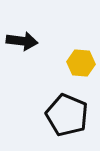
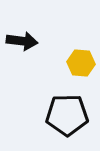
black pentagon: rotated 24 degrees counterclockwise
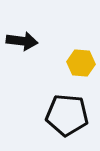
black pentagon: rotated 6 degrees clockwise
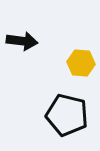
black pentagon: rotated 9 degrees clockwise
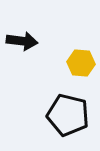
black pentagon: moved 1 px right
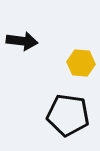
black pentagon: rotated 6 degrees counterclockwise
